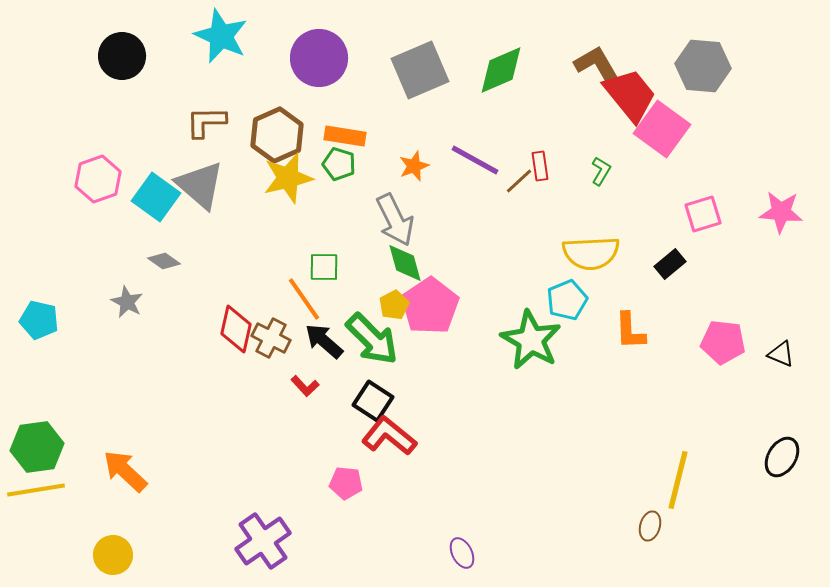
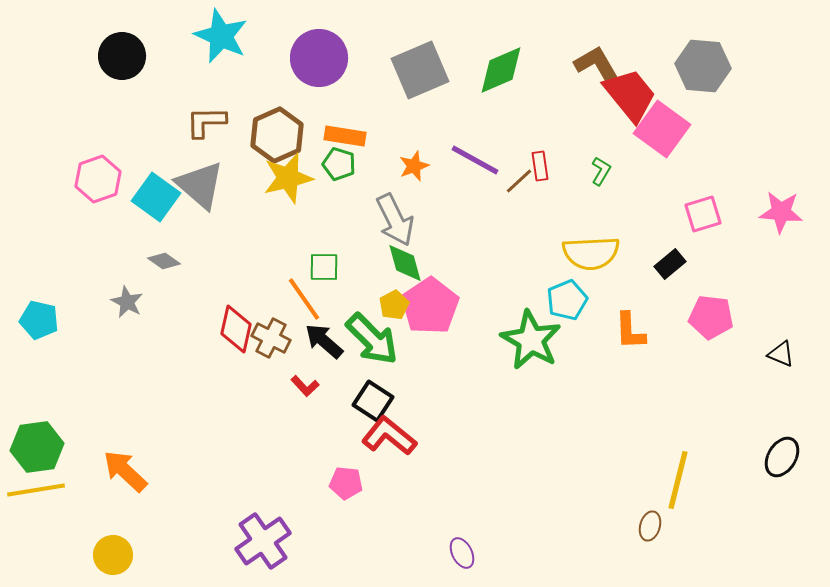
pink pentagon at (723, 342): moved 12 px left, 25 px up
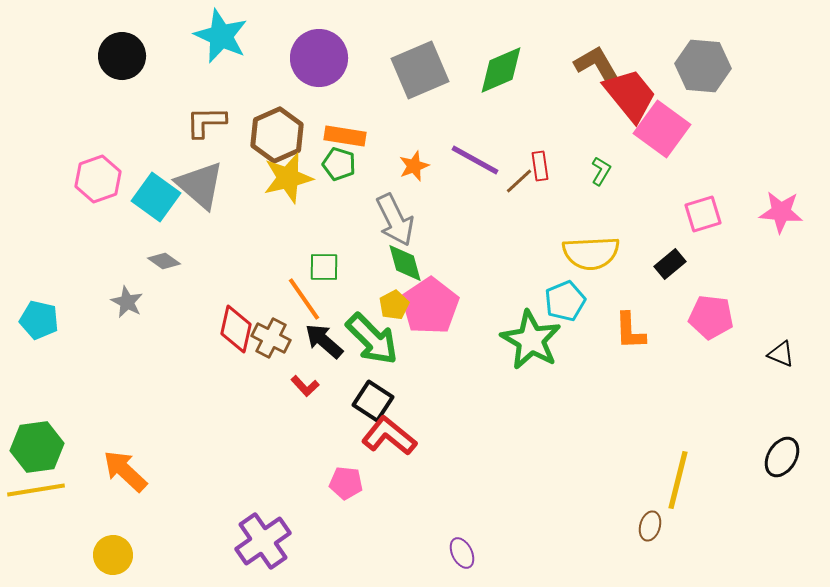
cyan pentagon at (567, 300): moved 2 px left, 1 px down
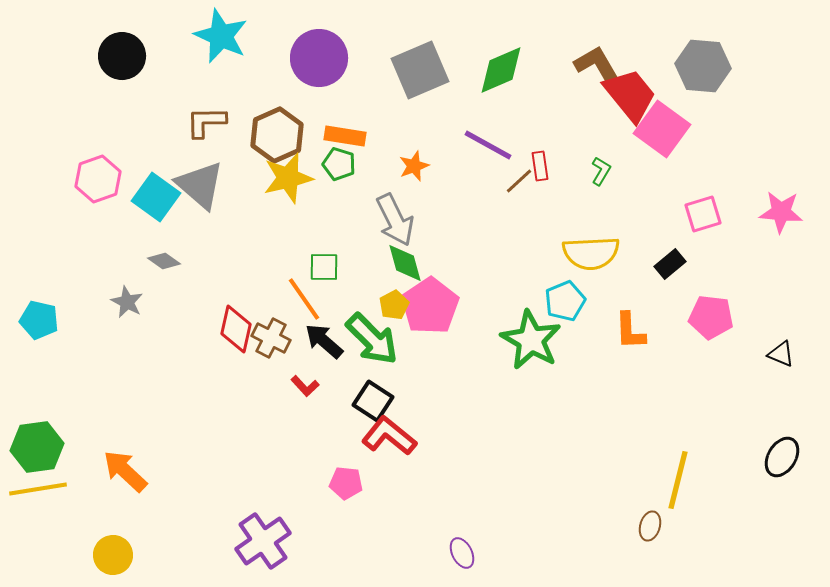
purple line at (475, 160): moved 13 px right, 15 px up
yellow line at (36, 490): moved 2 px right, 1 px up
